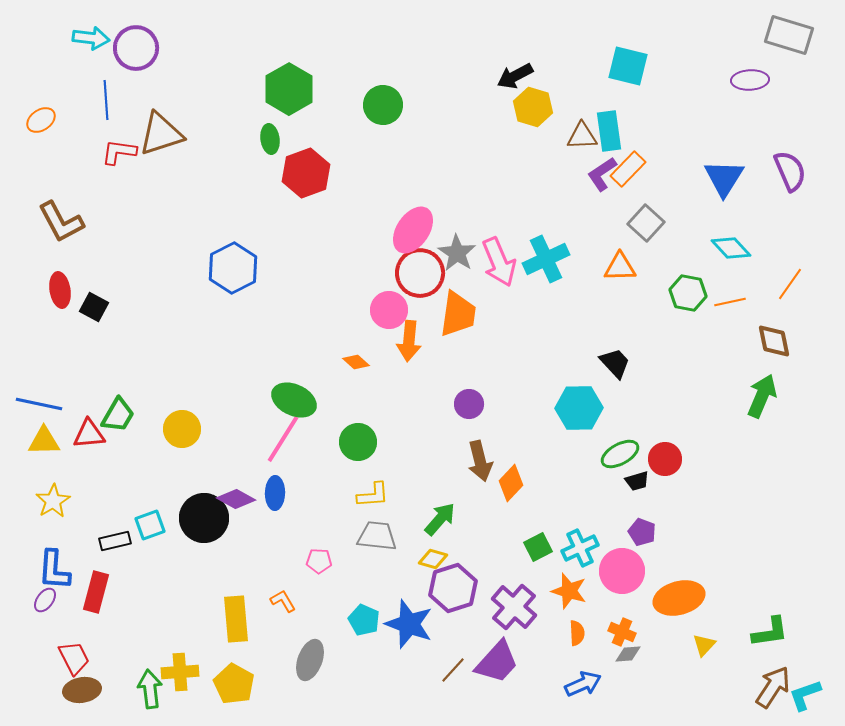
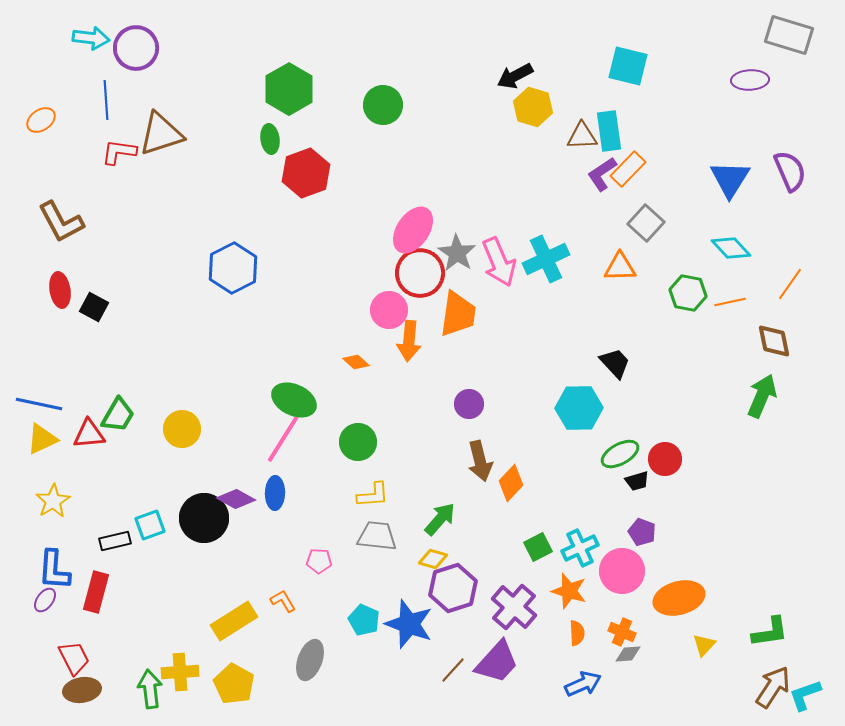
blue triangle at (724, 178): moved 6 px right, 1 px down
yellow triangle at (44, 441): moved 2 px left, 2 px up; rotated 24 degrees counterclockwise
yellow rectangle at (236, 619): moved 2 px left, 2 px down; rotated 63 degrees clockwise
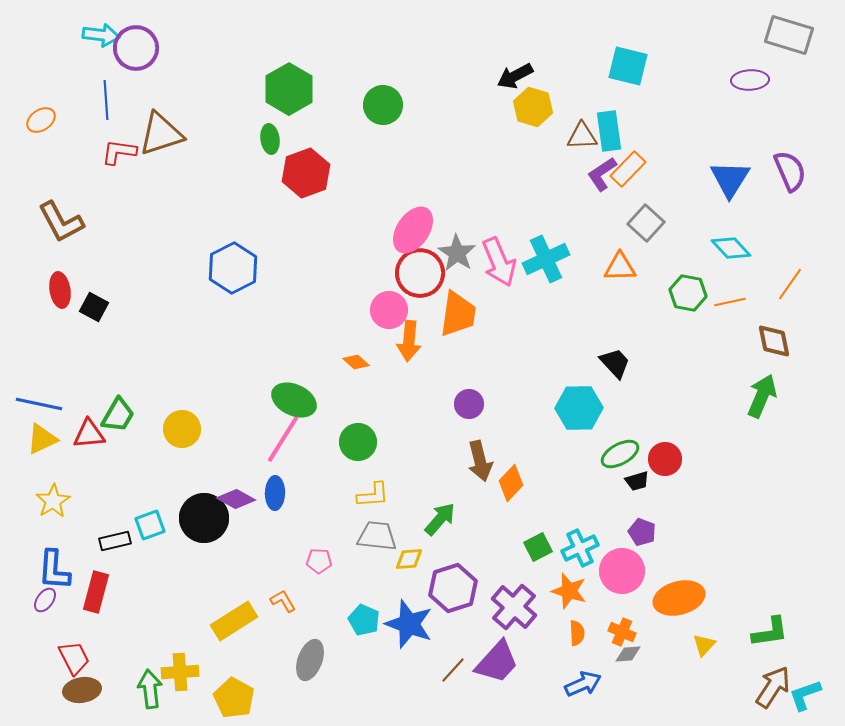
cyan arrow at (91, 38): moved 10 px right, 3 px up
yellow diamond at (433, 559): moved 24 px left; rotated 20 degrees counterclockwise
yellow pentagon at (234, 684): moved 14 px down
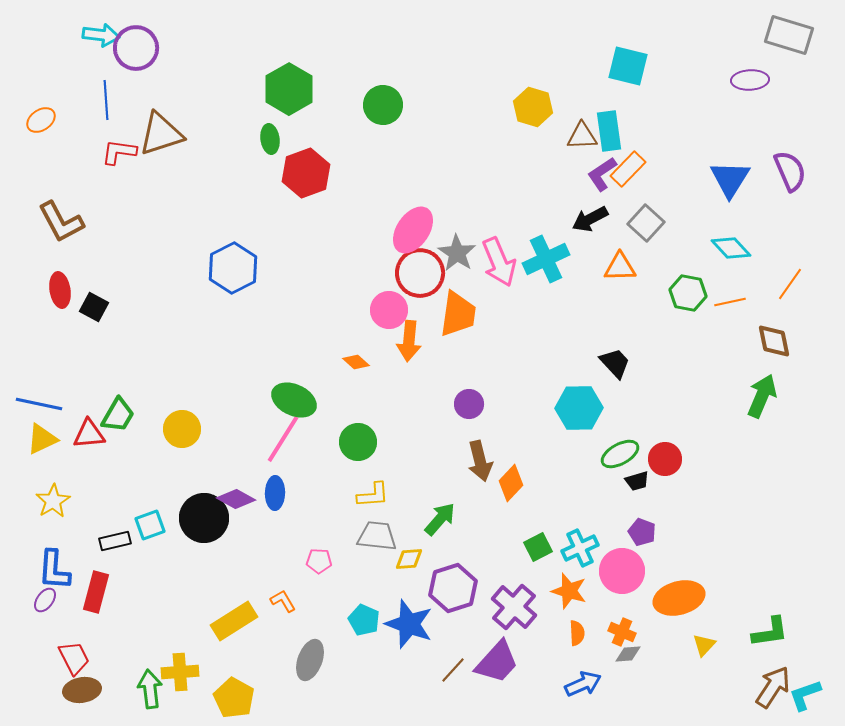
black arrow at (515, 76): moved 75 px right, 143 px down
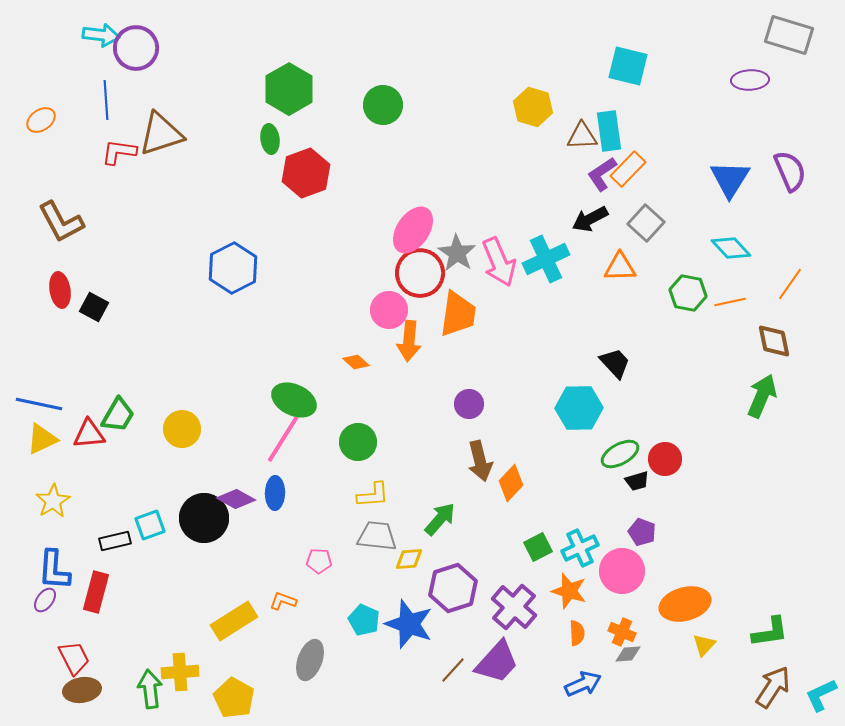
orange ellipse at (679, 598): moved 6 px right, 6 px down
orange L-shape at (283, 601): rotated 40 degrees counterclockwise
cyan L-shape at (805, 695): moved 16 px right; rotated 6 degrees counterclockwise
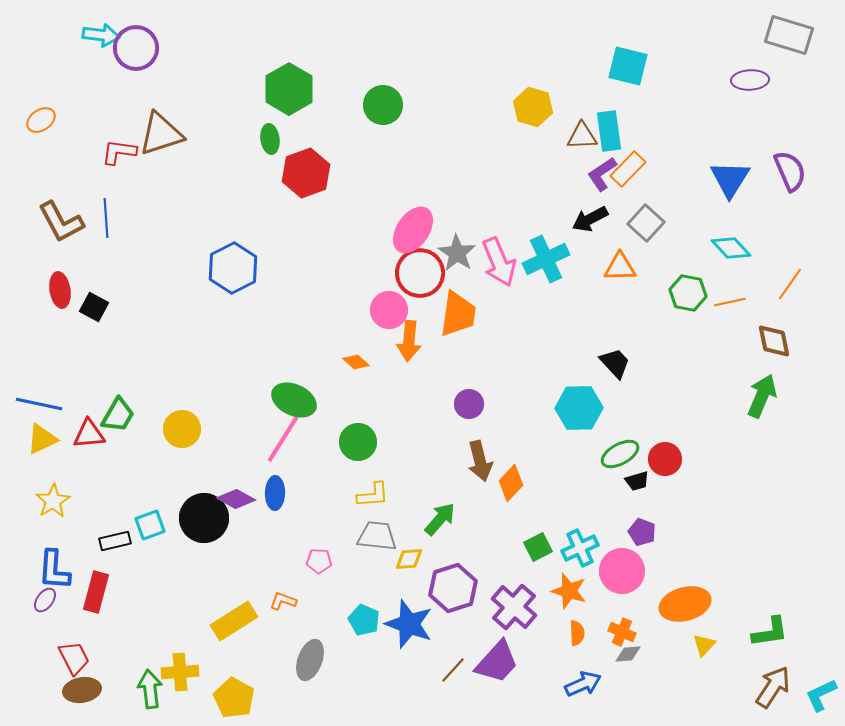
blue line at (106, 100): moved 118 px down
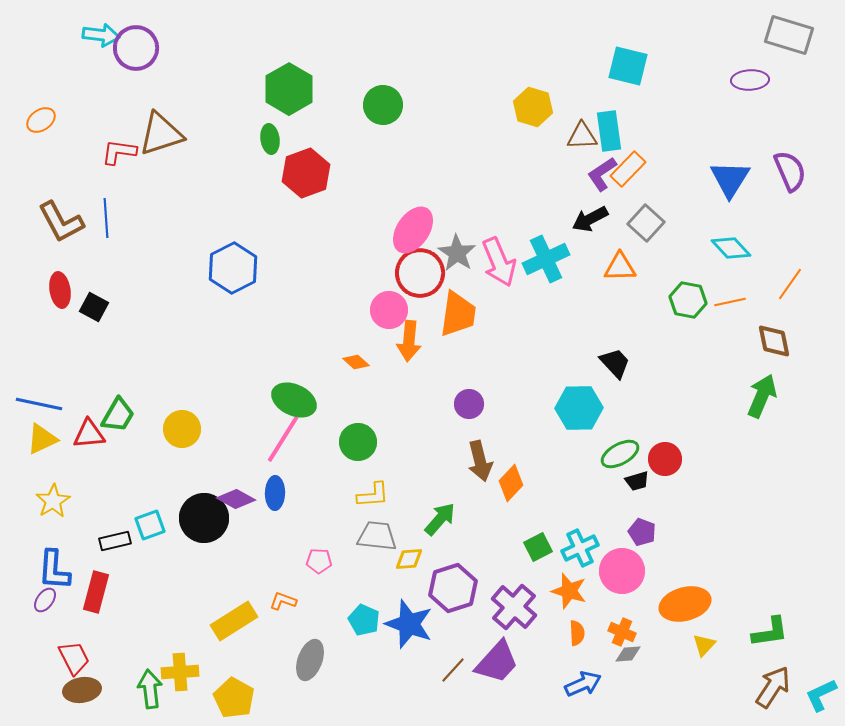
green hexagon at (688, 293): moved 7 px down
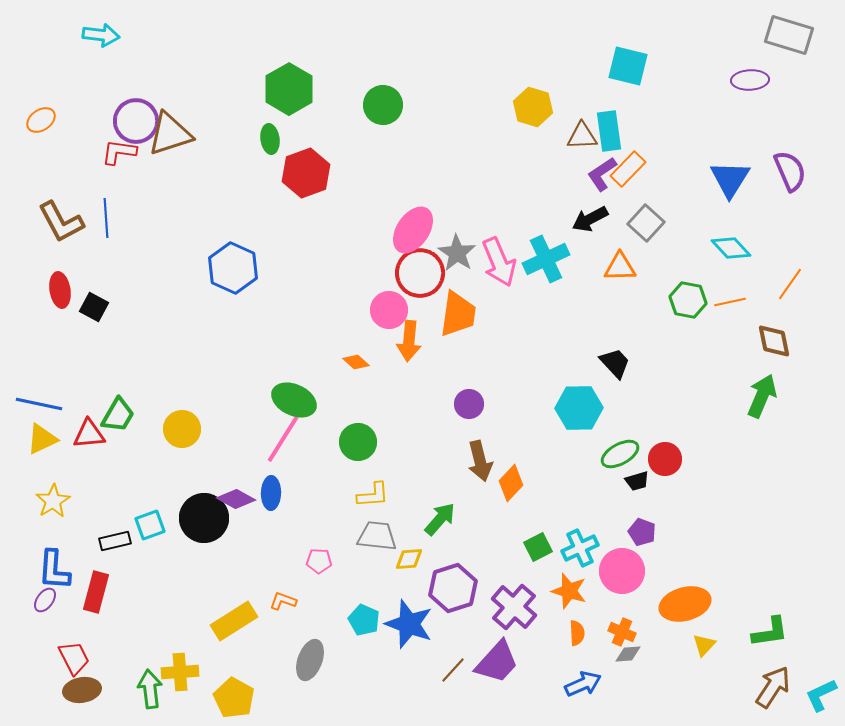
purple circle at (136, 48): moved 73 px down
brown triangle at (161, 134): moved 9 px right
blue hexagon at (233, 268): rotated 9 degrees counterclockwise
blue ellipse at (275, 493): moved 4 px left
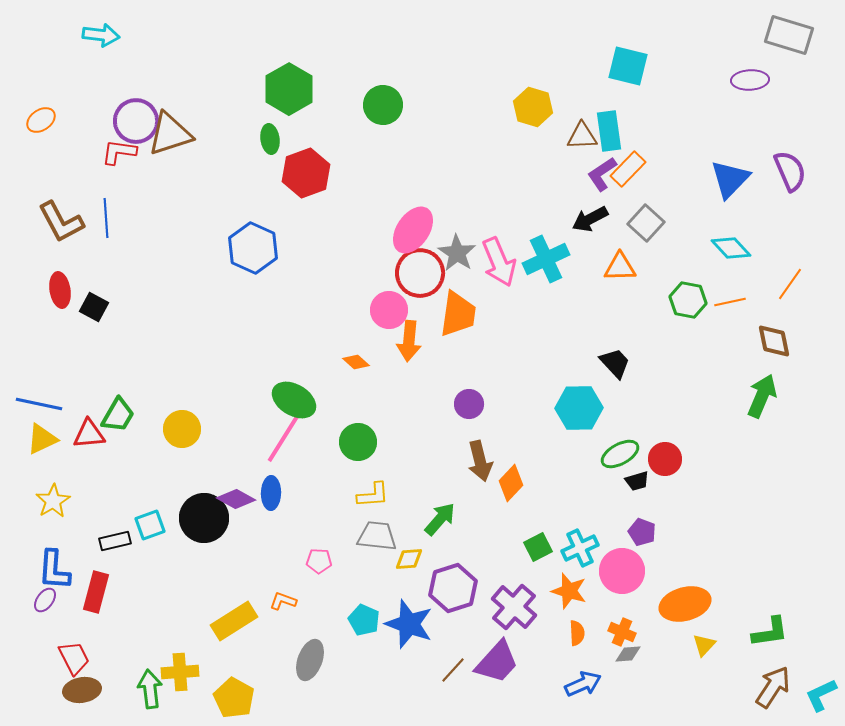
blue triangle at (730, 179): rotated 12 degrees clockwise
blue hexagon at (233, 268): moved 20 px right, 20 px up
green ellipse at (294, 400): rotated 6 degrees clockwise
